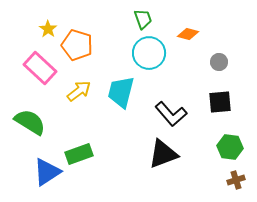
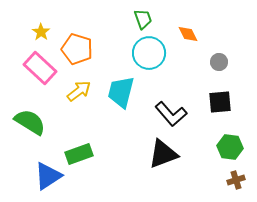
yellow star: moved 7 px left, 3 px down
orange diamond: rotated 50 degrees clockwise
orange pentagon: moved 4 px down
blue triangle: moved 1 px right, 4 px down
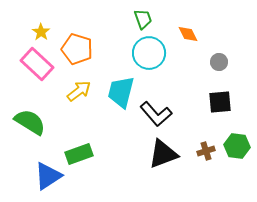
pink rectangle: moved 3 px left, 4 px up
black L-shape: moved 15 px left
green hexagon: moved 7 px right, 1 px up
brown cross: moved 30 px left, 29 px up
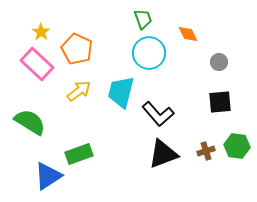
orange pentagon: rotated 8 degrees clockwise
black L-shape: moved 2 px right
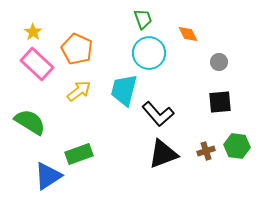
yellow star: moved 8 px left
cyan trapezoid: moved 3 px right, 2 px up
